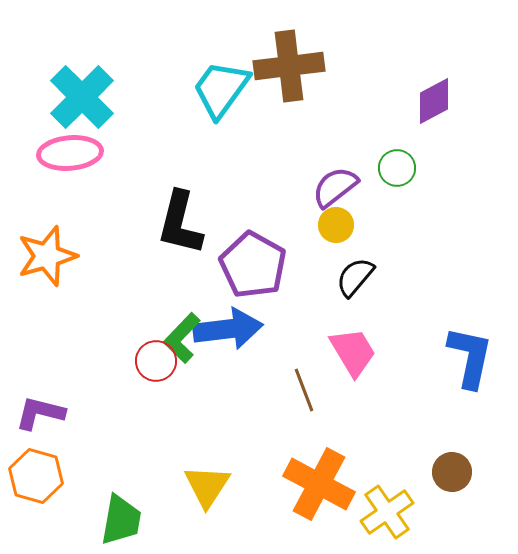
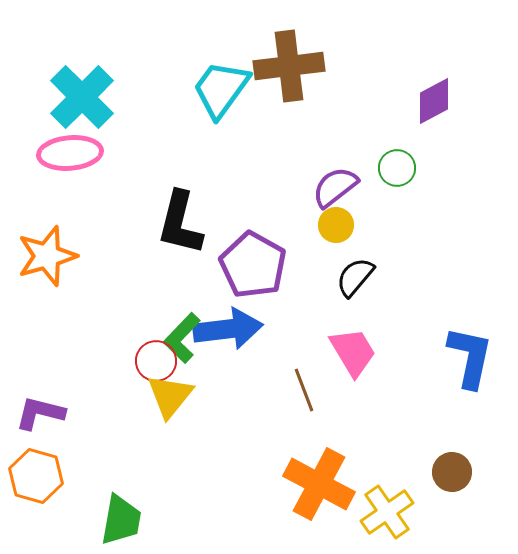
yellow triangle: moved 37 px left, 90 px up; rotated 6 degrees clockwise
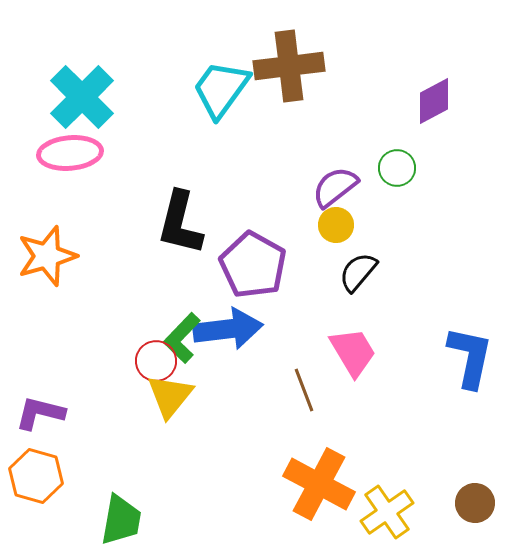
black semicircle: moved 3 px right, 5 px up
brown circle: moved 23 px right, 31 px down
